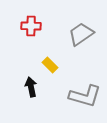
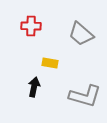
gray trapezoid: rotated 104 degrees counterclockwise
yellow rectangle: moved 2 px up; rotated 35 degrees counterclockwise
black arrow: moved 3 px right; rotated 24 degrees clockwise
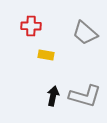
gray trapezoid: moved 4 px right, 1 px up
yellow rectangle: moved 4 px left, 8 px up
black arrow: moved 19 px right, 9 px down
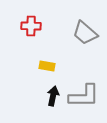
yellow rectangle: moved 1 px right, 11 px down
gray L-shape: moved 1 px left; rotated 16 degrees counterclockwise
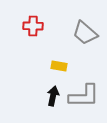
red cross: moved 2 px right
yellow rectangle: moved 12 px right
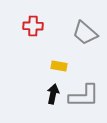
black arrow: moved 2 px up
